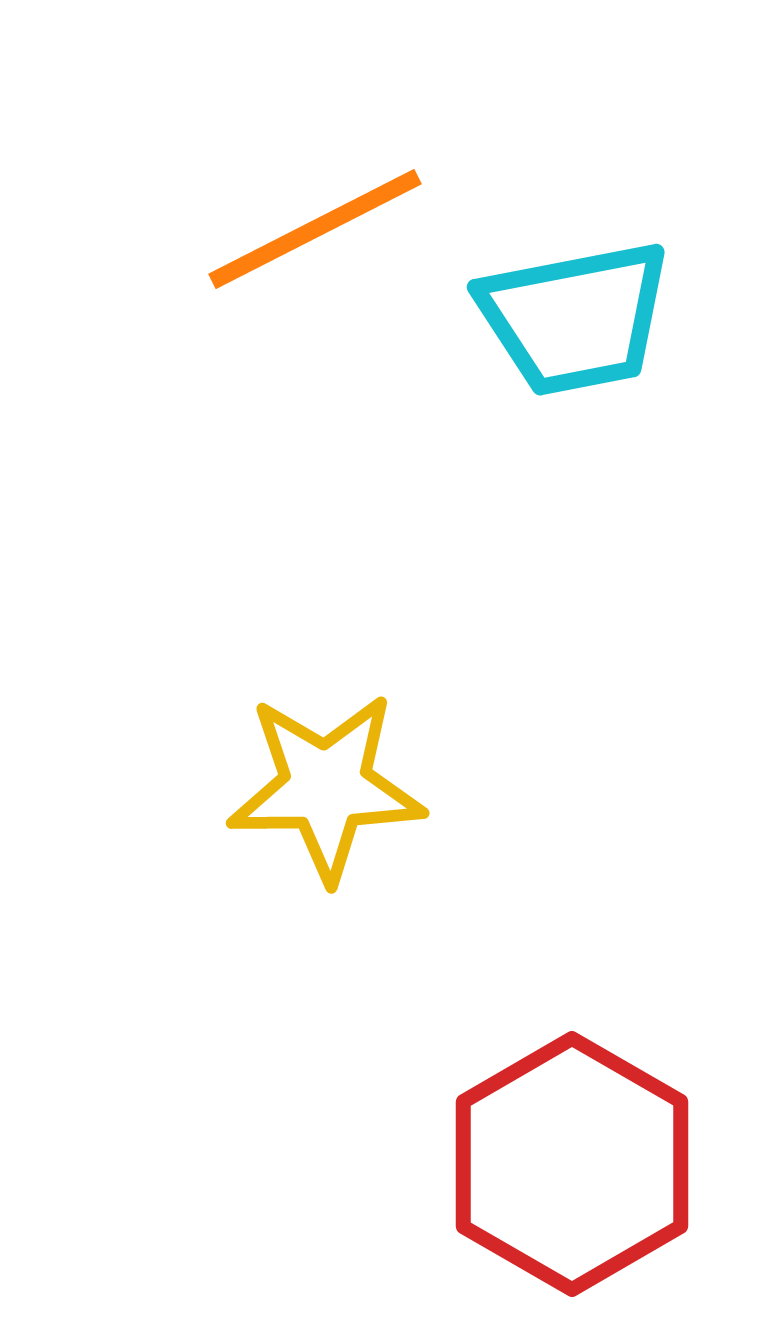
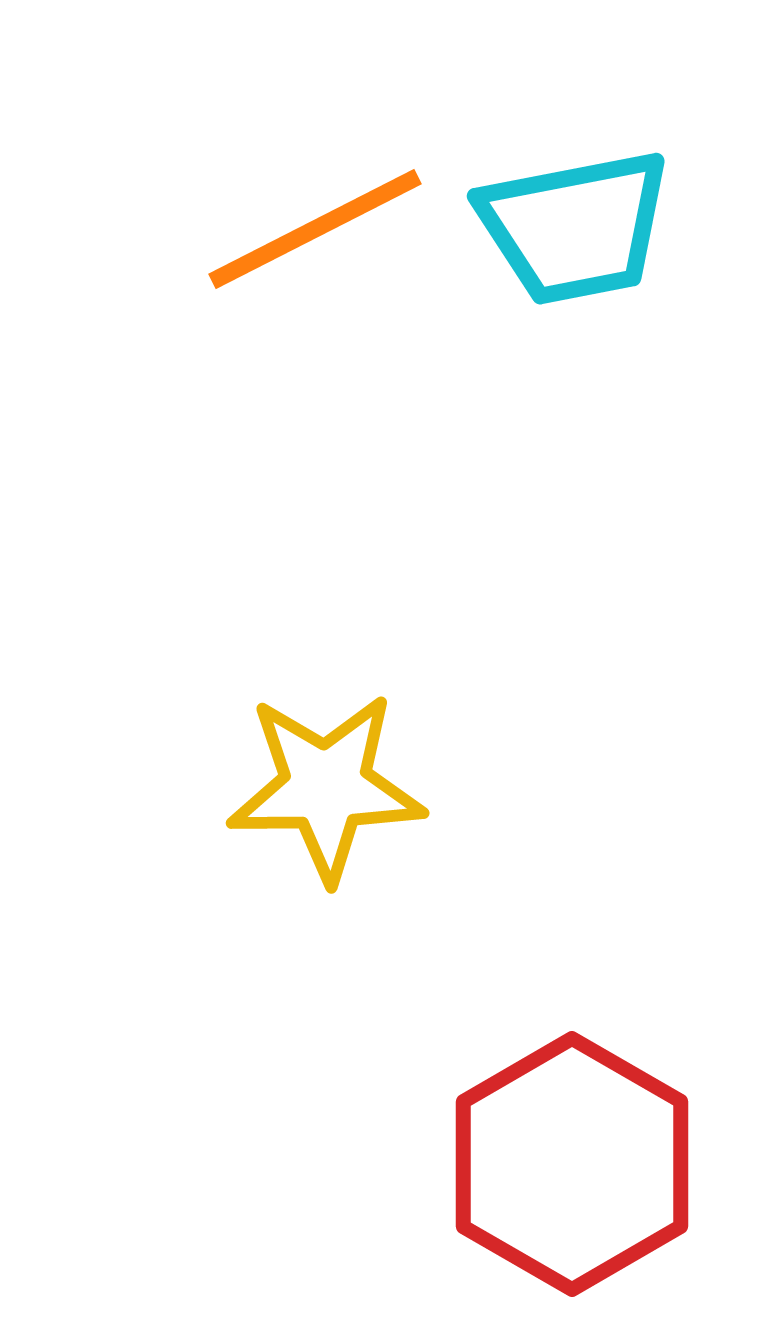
cyan trapezoid: moved 91 px up
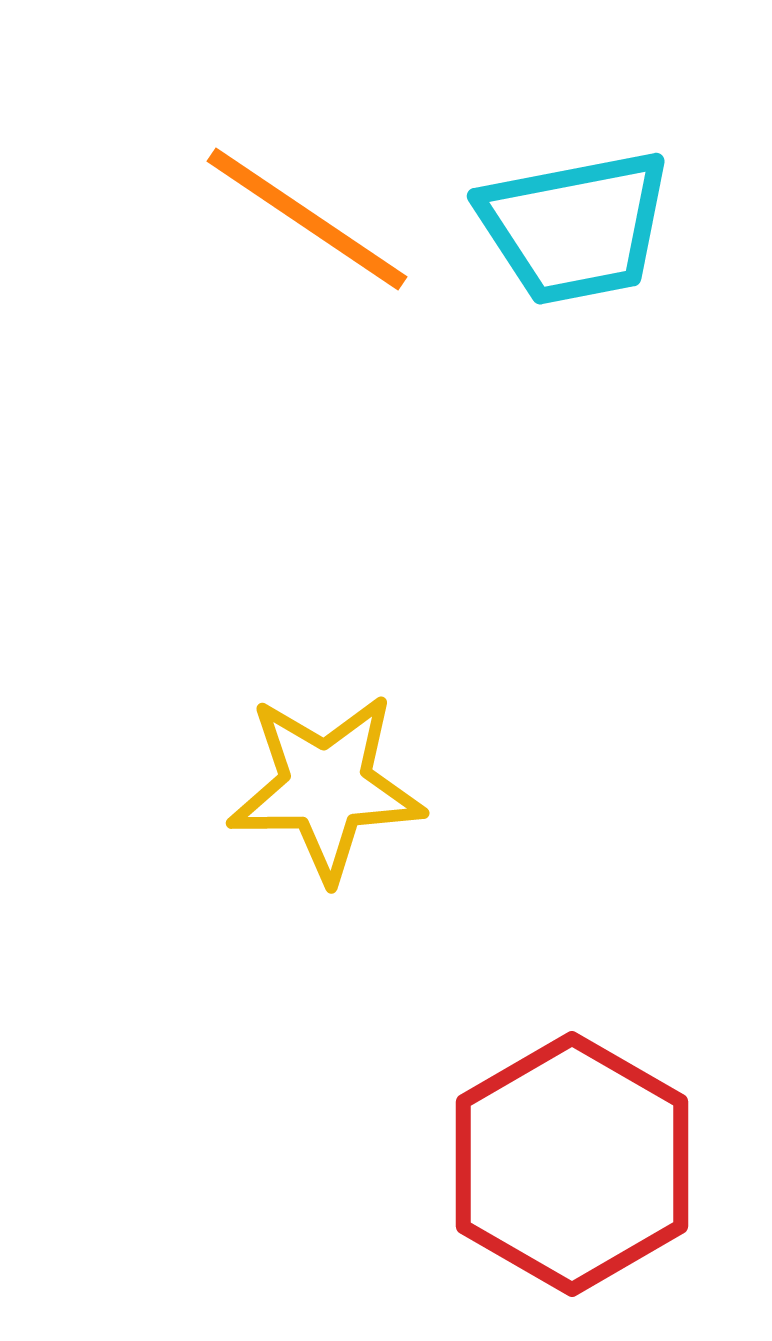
orange line: moved 8 px left, 10 px up; rotated 61 degrees clockwise
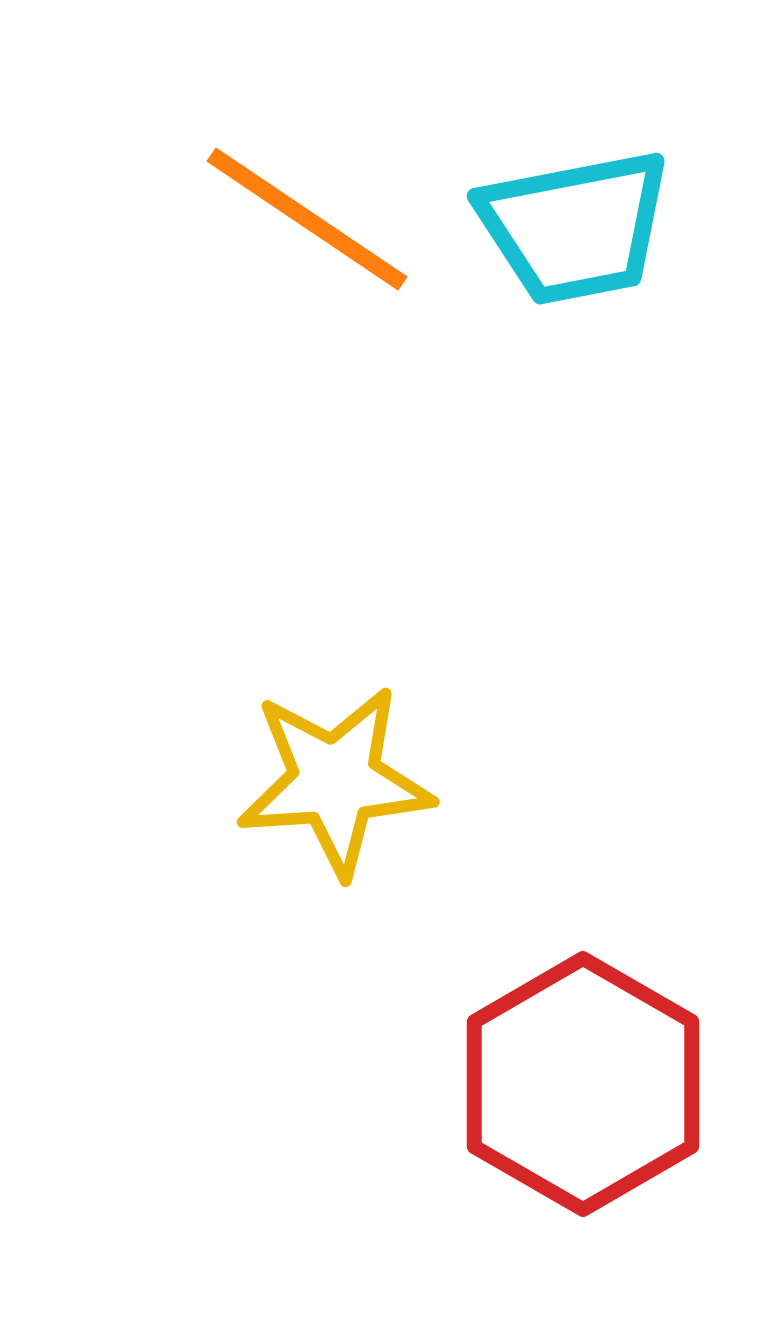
yellow star: moved 9 px right, 6 px up; rotated 3 degrees counterclockwise
red hexagon: moved 11 px right, 80 px up
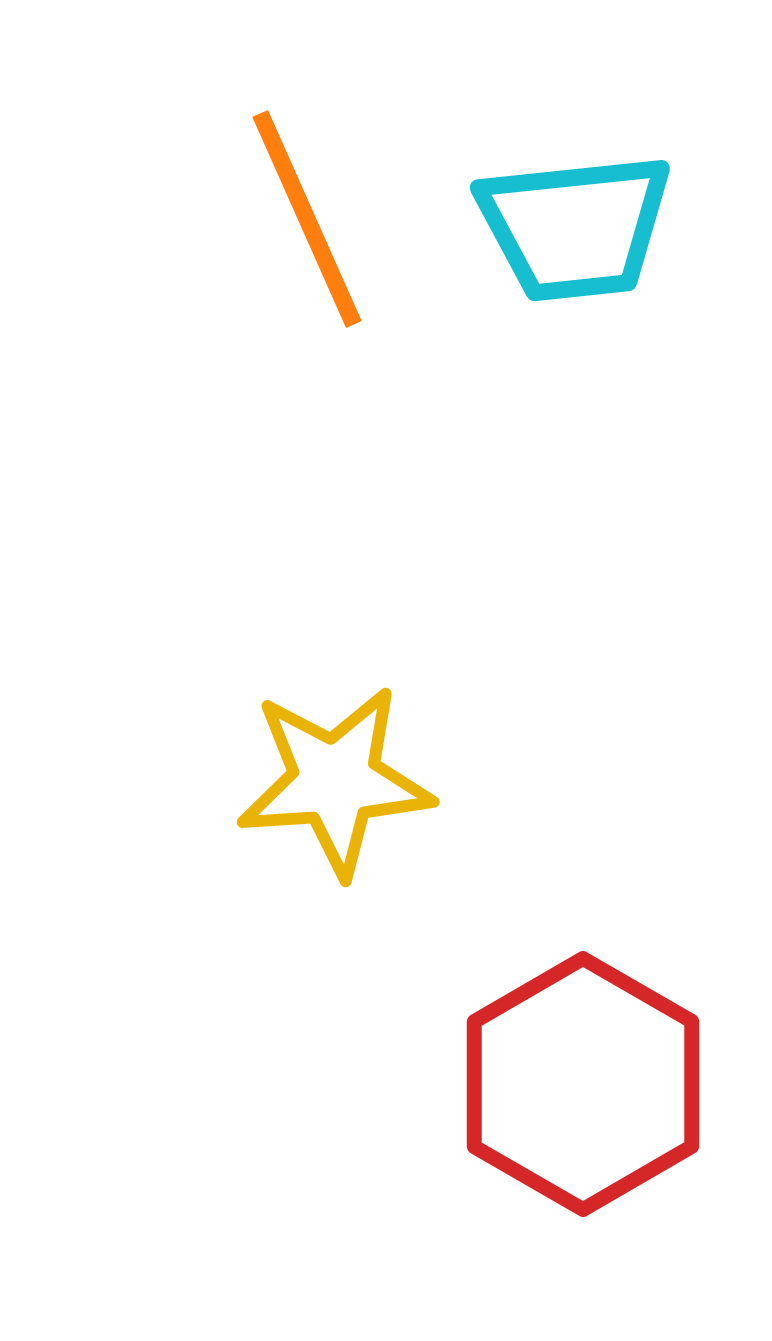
orange line: rotated 32 degrees clockwise
cyan trapezoid: rotated 5 degrees clockwise
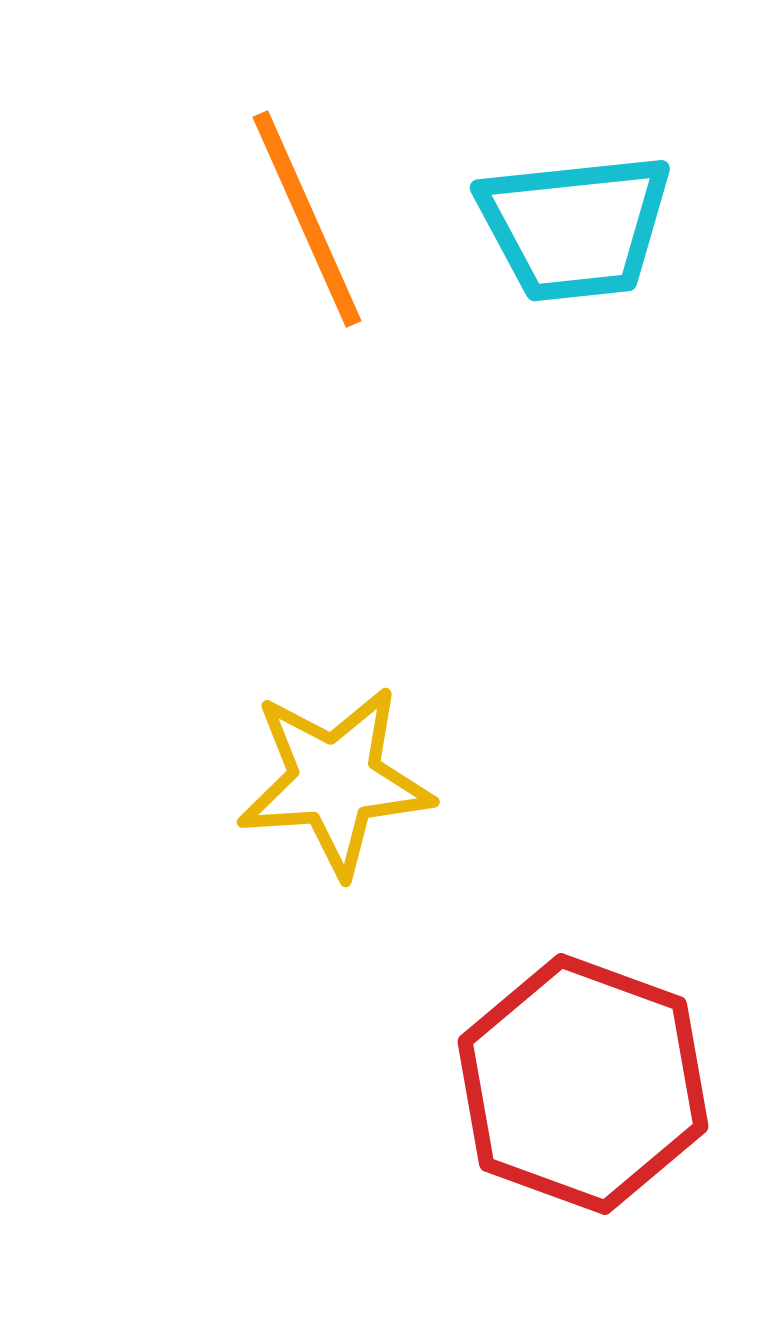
red hexagon: rotated 10 degrees counterclockwise
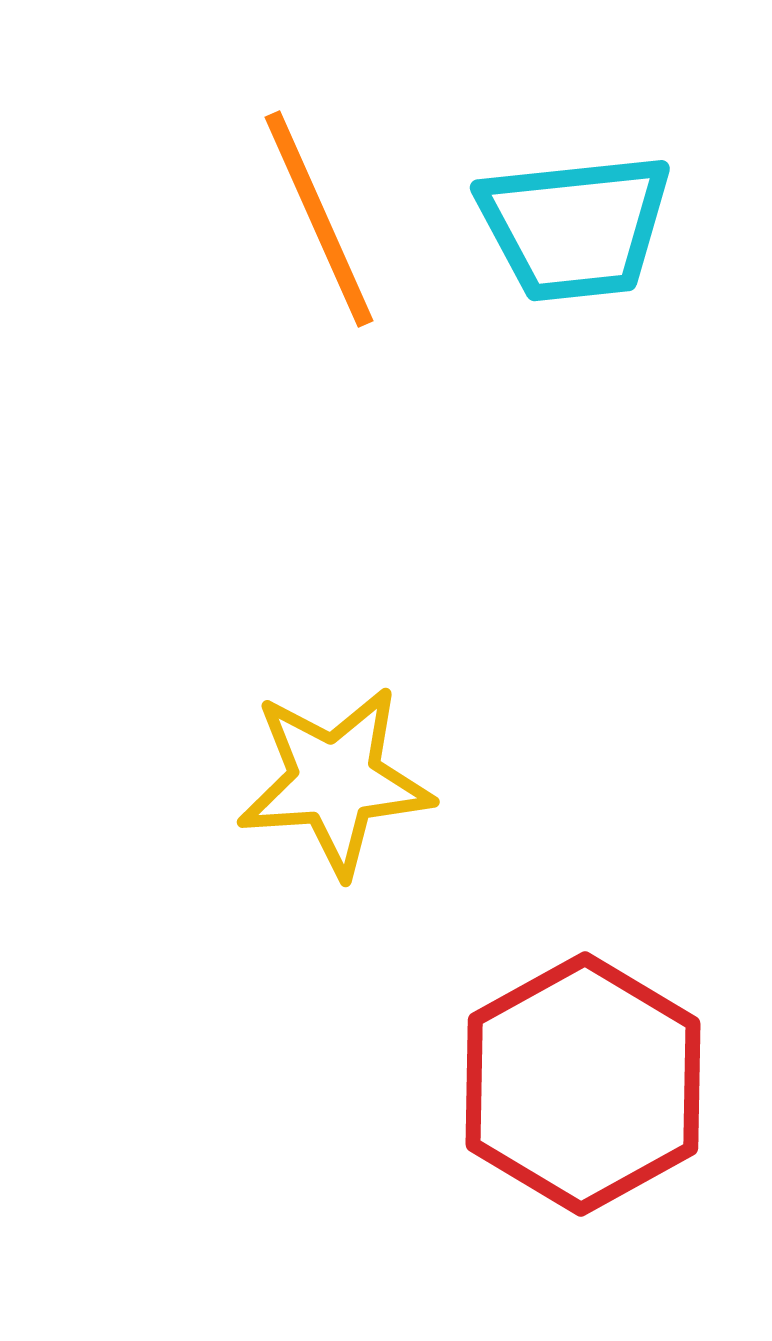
orange line: moved 12 px right
red hexagon: rotated 11 degrees clockwise
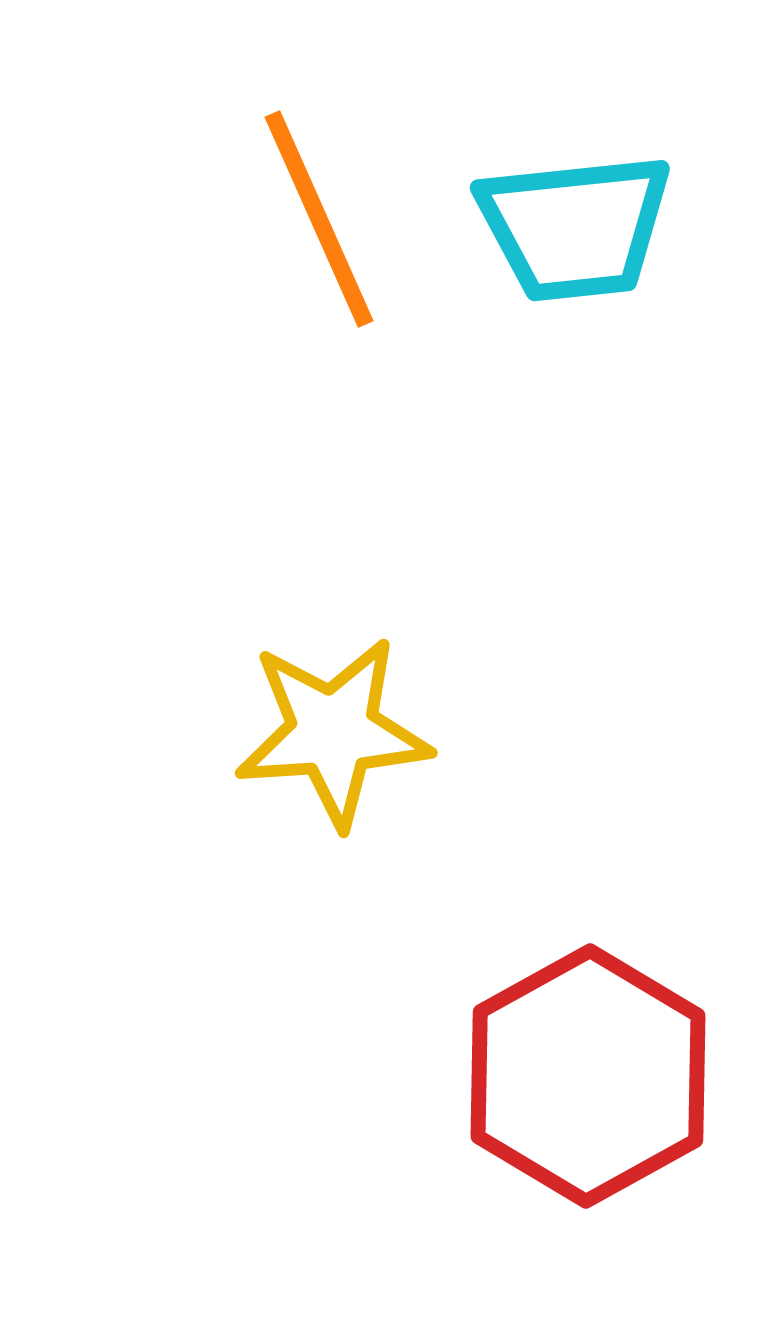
yellow star: moved 2 px left, 49 px up
red hexagon: moved 5 px right, 8 px up
